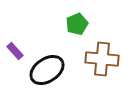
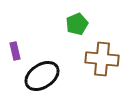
purple rectangle: rotated 30 degrees clockwise
black ellipse: moved 5 px left, 6 px down
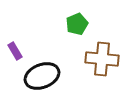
purple rectangle: rotated 18 degrees counterclockwise
black ellipse: rotated 12 degrees clockwise
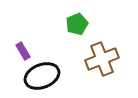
purple rectangle: moved 8 px right
brown cross: rotated 28 degrees counterclockwise
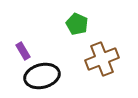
green pentagon: rotated 25 degrees counterclockwise
black ellipse: rotated 8 degrees clockwise
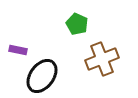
purple rectangle: moved 5 px left, 1 px up; rotated 48 degrees counterclockwise
black ellipse: rotated 40 degrees counterclockwise
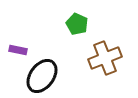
brown cross: moved 3 px right, 1 px up
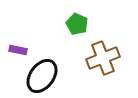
brown cross: moved 2 px left
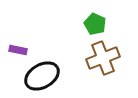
green pentagon: moved 18 px right
black ellipse: rotated 24 degrees clockwise
